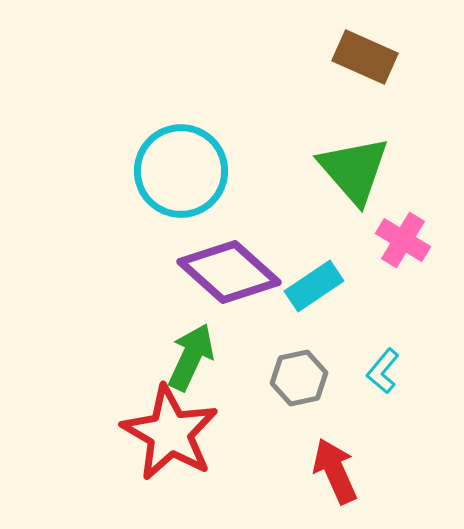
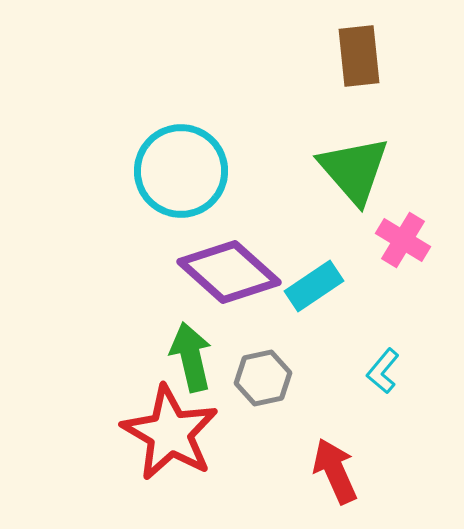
brown rectangle: moved 6 px left, 1 px up; rotated 60 degrees clockwise
green arrow: rotated 38 degrees counterclockwise
gray hexagon: moved 36 px left
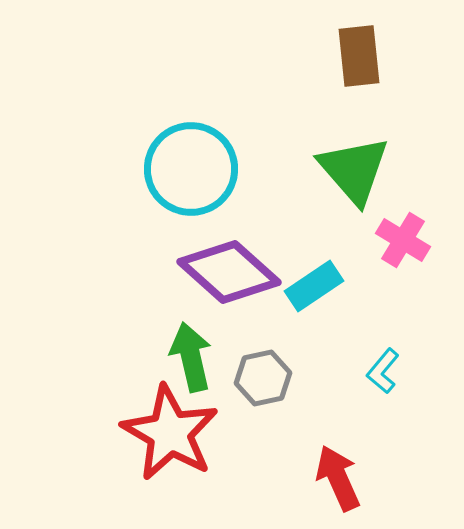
cyan circle: moved 10 px right, 2 px up
red arrow: moved 3 px right, 7 px down
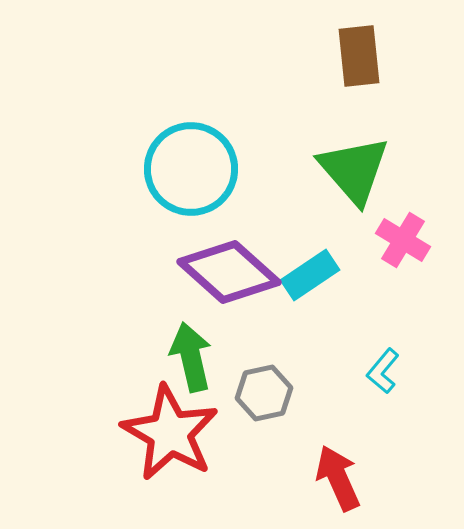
cyan rectangle: moved 4 px left, 11 px up
gray hexagon: moved 1 px right, 15 px down
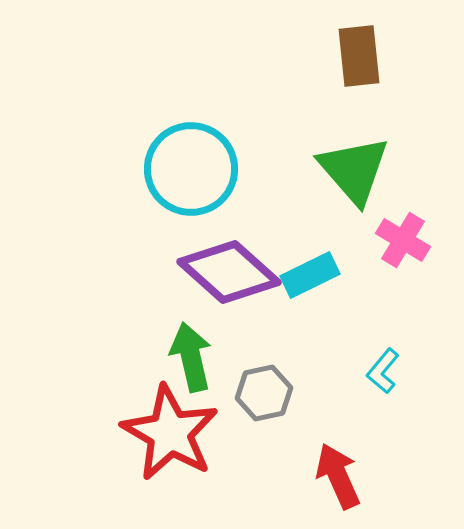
cyan rectangle: rotated 8 degrees clockwise
red arrow: moved 2 px up
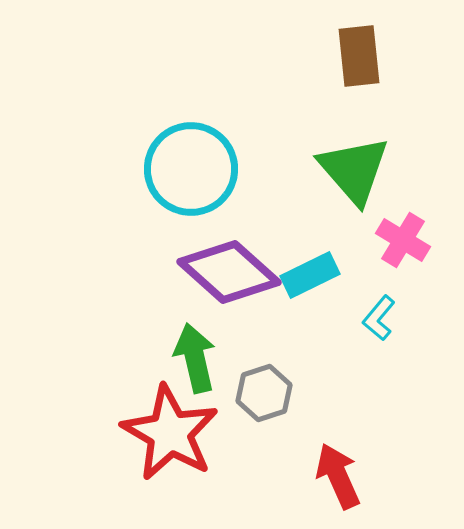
green arrow: moved 4 px right, 1 px down
cyan L-shape: moved 4 px left, 53 px up
gray hexagon: rotated 6 degrees counterclockwise
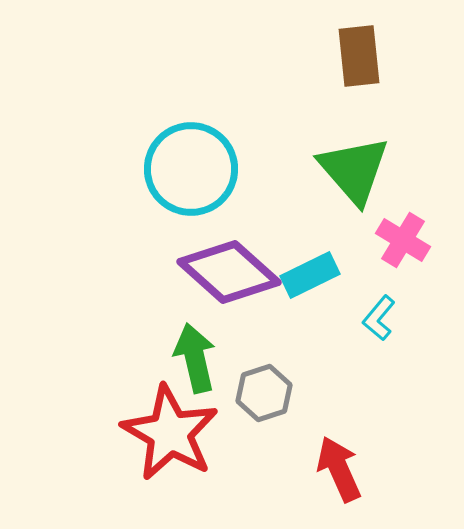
red arrow: moved 1 px right, 7 px up
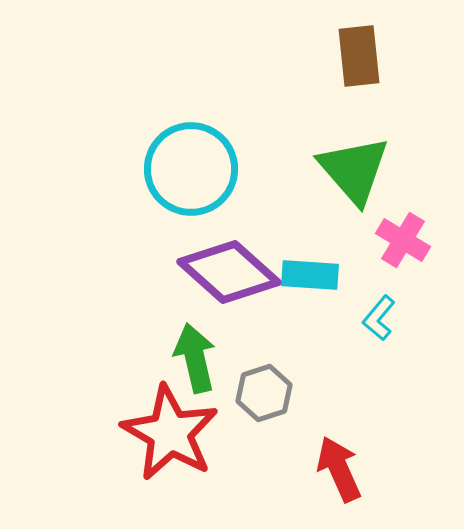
cyan rectangle: rotated 30 degrees clockwise
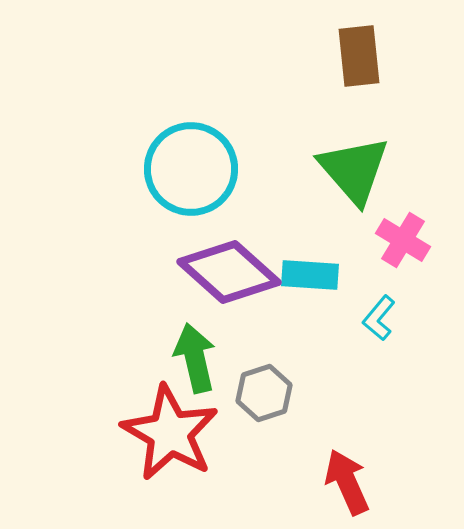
red arrow: moved 8 px right, 13 px down
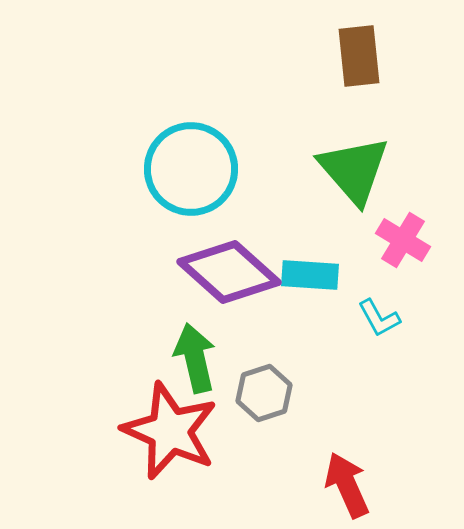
cyan L-shape: rotated 69 degrees counterclockwise
red star: moved 2 px up; rotated 6 degrees counterclockwise
red arrow: moved 3 px down
